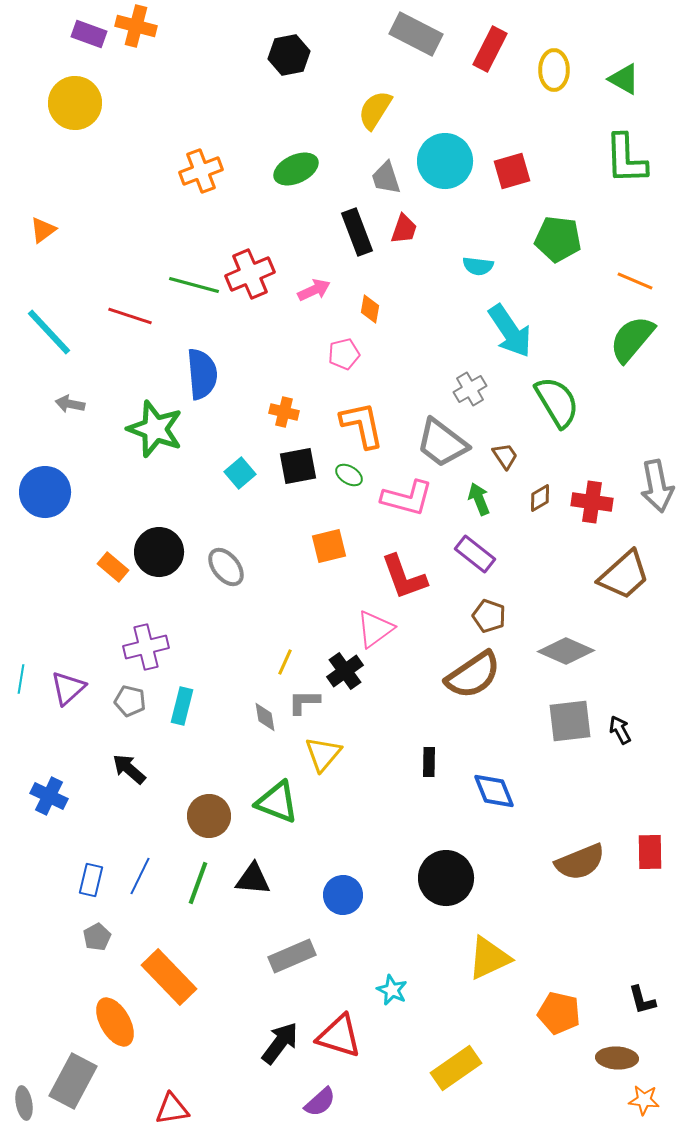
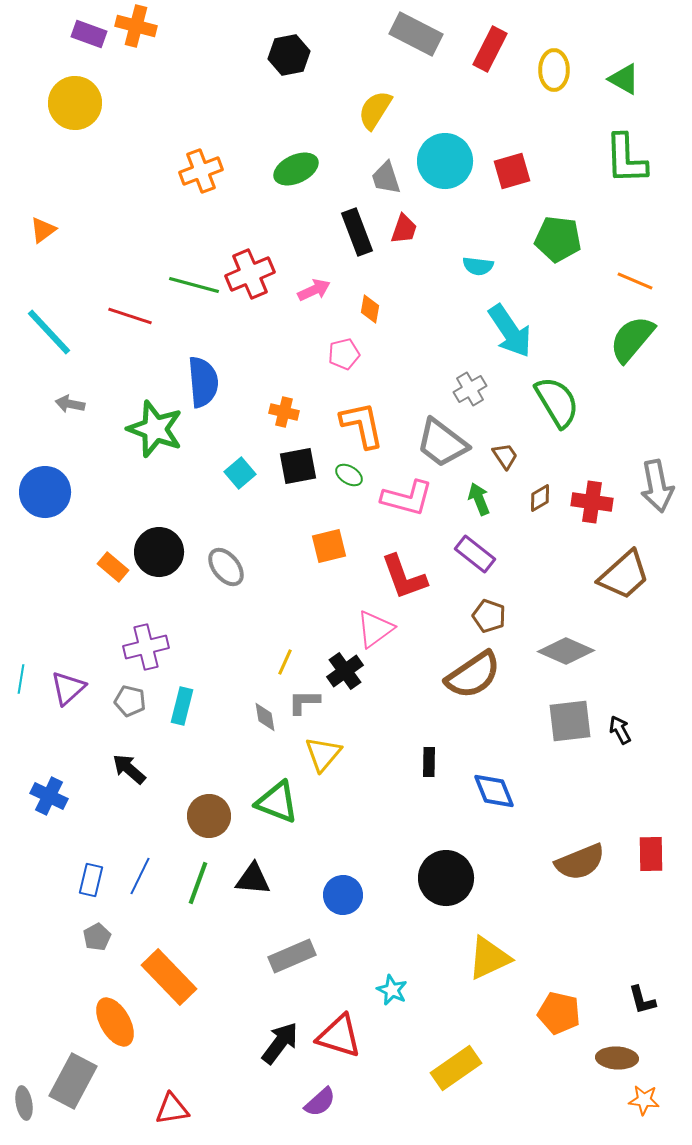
blue semicircle at (202, 374): moved 1 px right, 8 px down
red rectangle at (650, 852): moved 1 px right, 2 px down
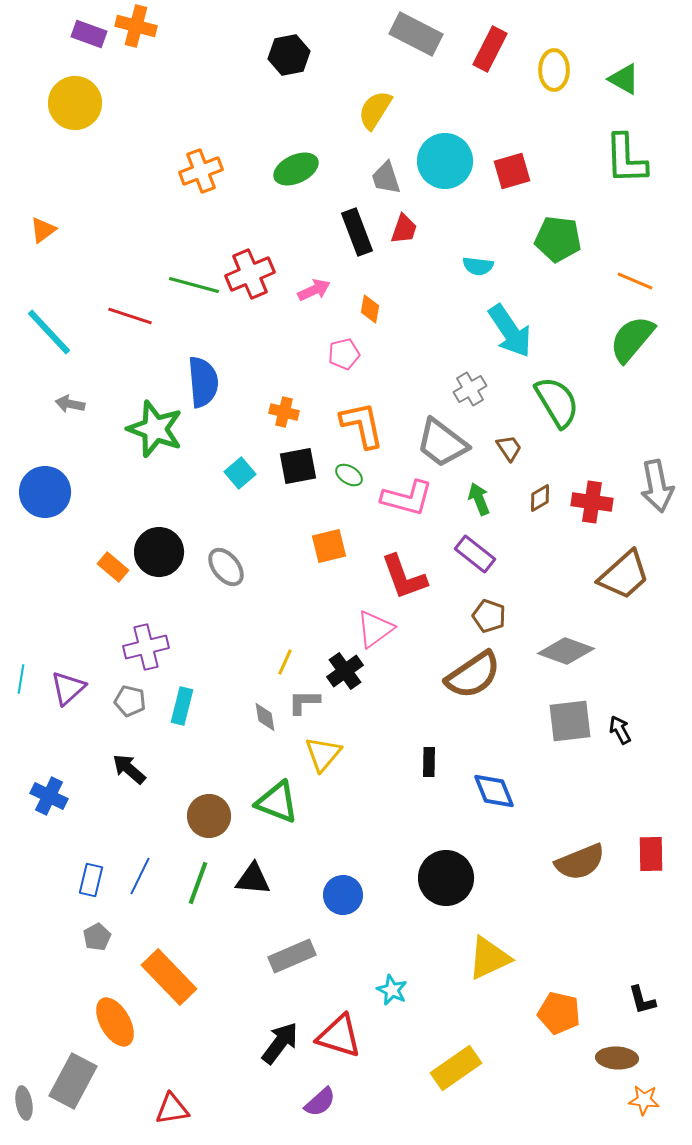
brown trapezoid at (505, 456): moved 4 px right, 8 px up
gray diamond at (566, 651): rotated 4 degrees counterclockwise
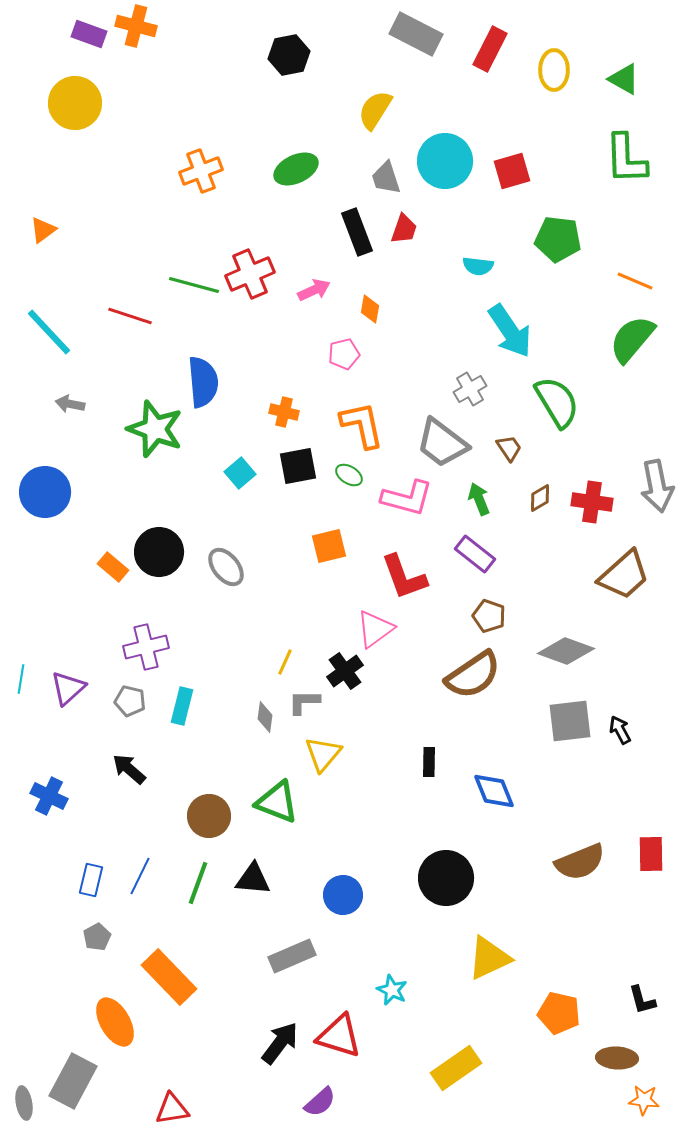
gray diamond at (265, 717): rotated 16 degrees clockwise
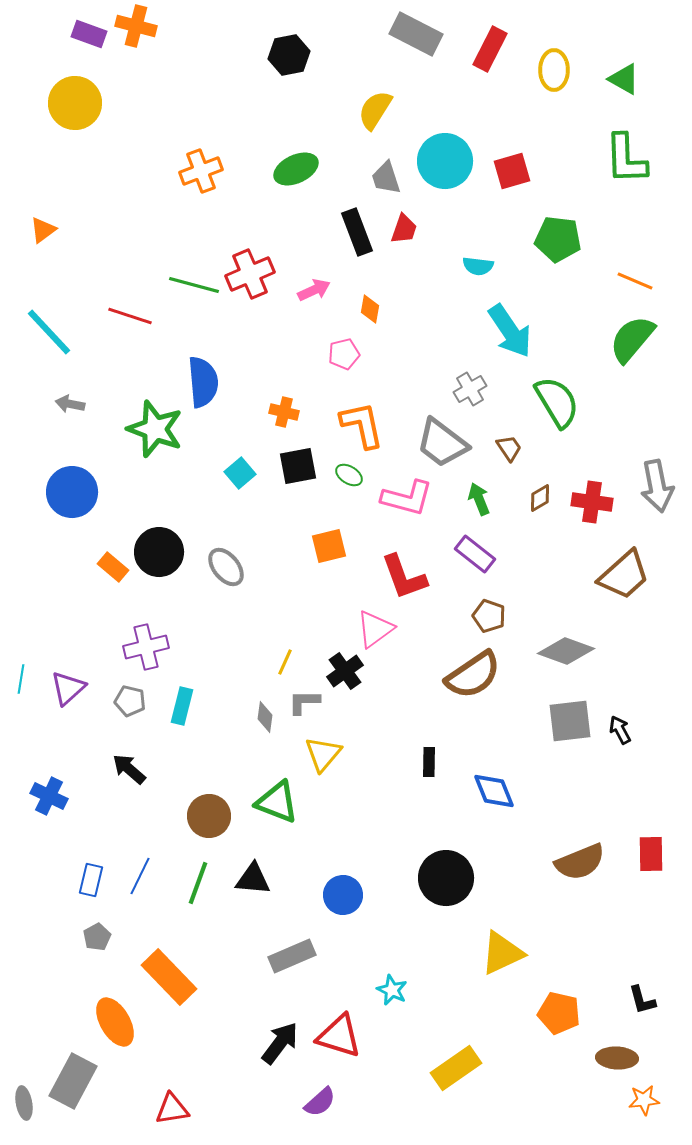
blue circle at (45, 492): moved 27 px right
yellow triangle at (489, 958): moved 13 px right, 5 px up
orange star at (644, 1100): rotated 12 degrees counterclockwise
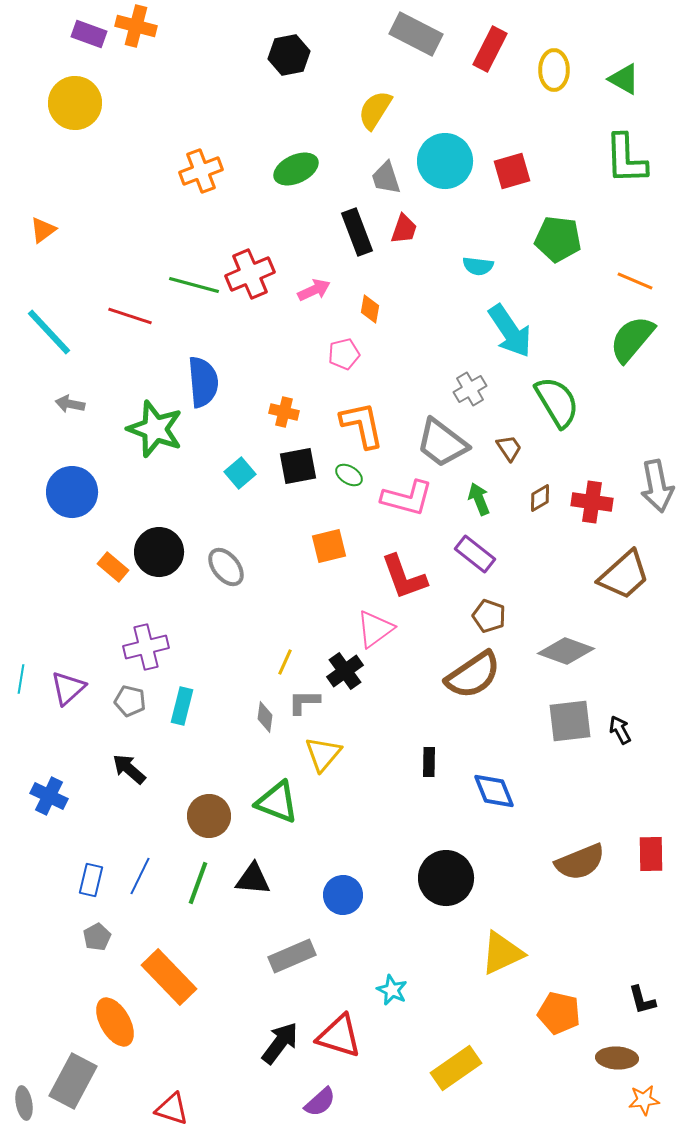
red triangle at (172, 1109): rotated 27 degrees clockwise
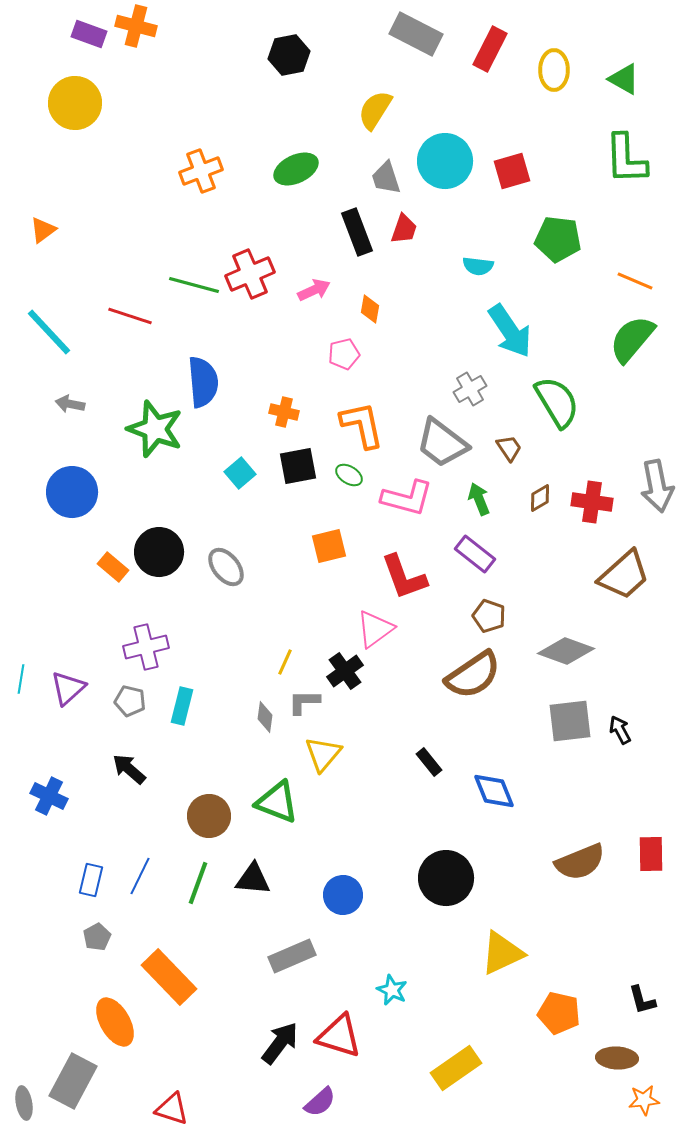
black rectangle at (429, 762): rotated 40 degrees counterclockwise
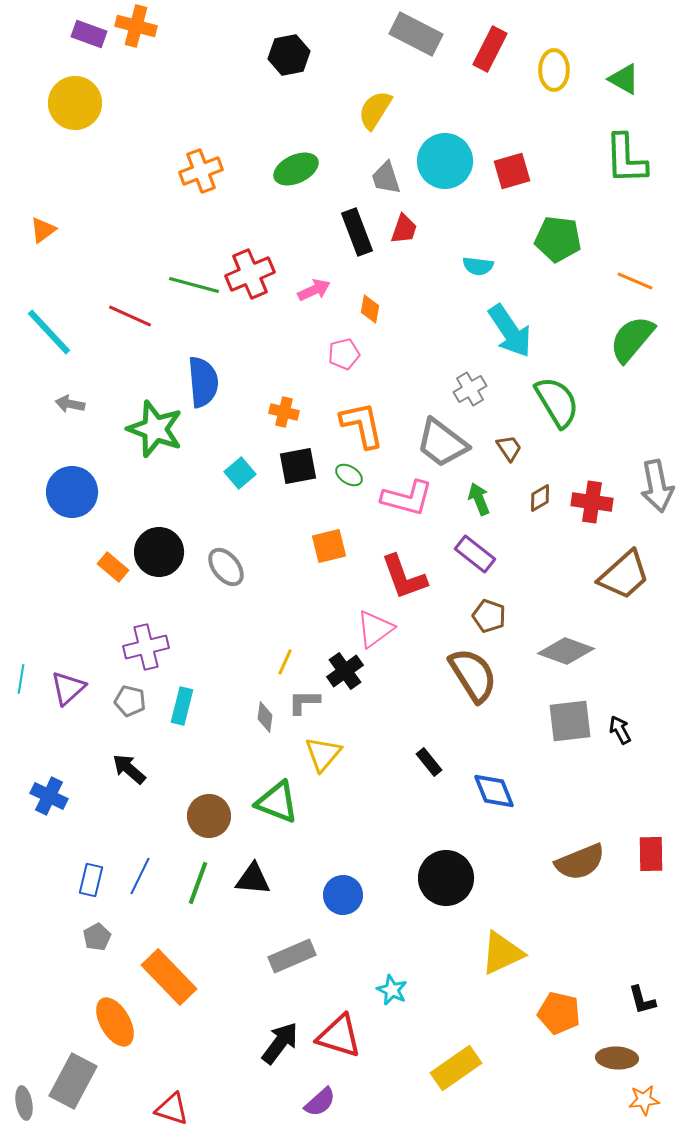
red line at (130, 316): rotated 6 degrees clockwise
brown semicircle at (473, 675): rotated 88 degrees counterclockwise
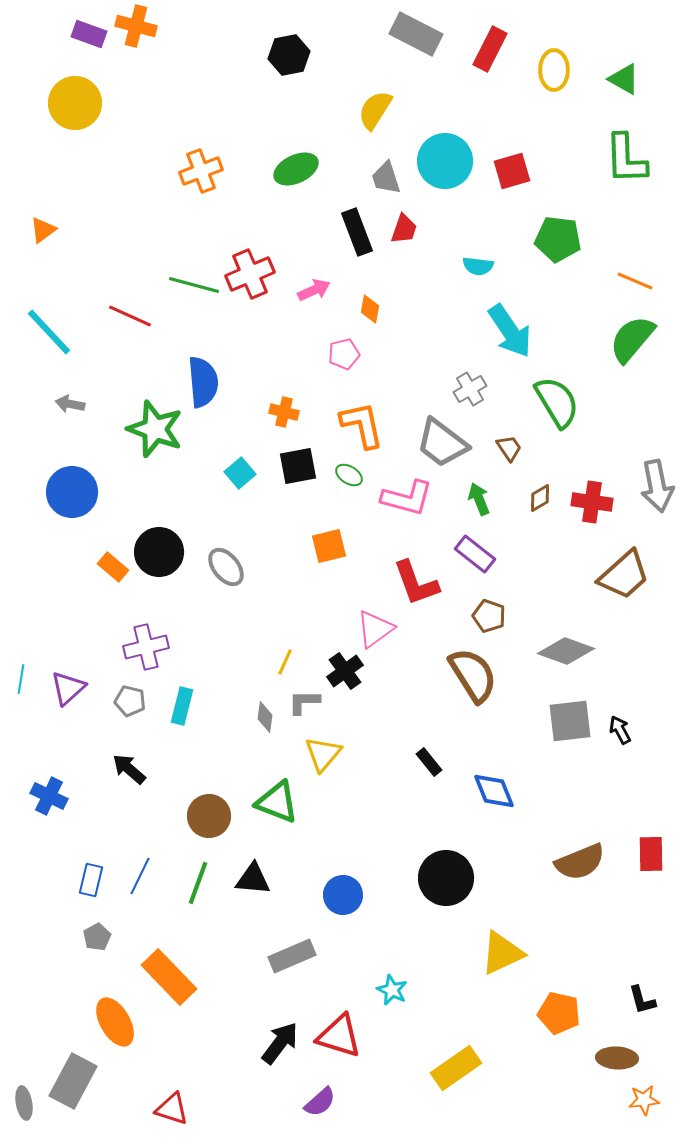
red L-shape at (404, 577): moved 12 px right, 6 px down
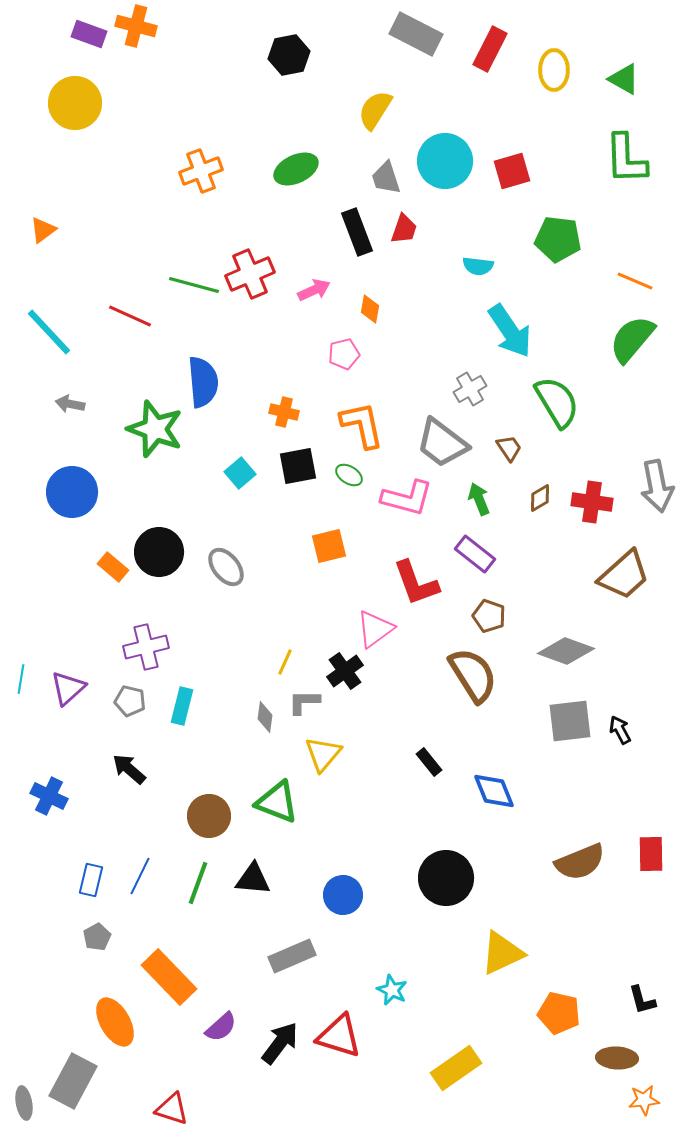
purple semicircle at (320, 1102): moved 99 px left, 75 px up
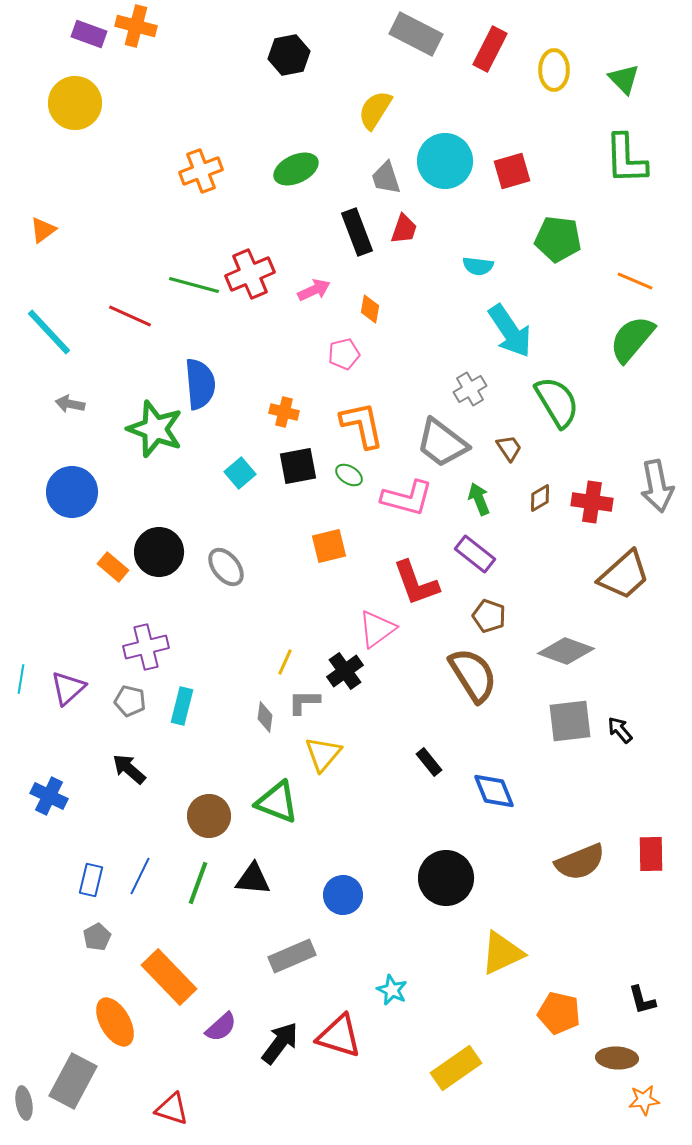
green triangle at (624, 79): rotated 16 degrees clockwise
blue semicircle at (203, 382): moved 3 px left, 2 px down
pink triangle at (375, 629): moved 2 px right
black arrow at (620, 730): rotated 12 degrees counterclockwise
